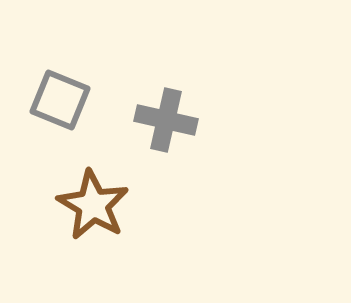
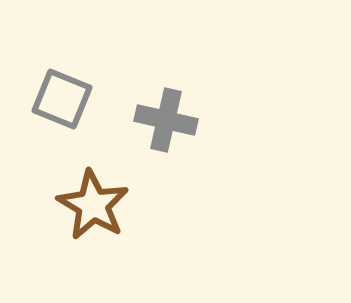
gray square: moved 2 px right, 1 px up
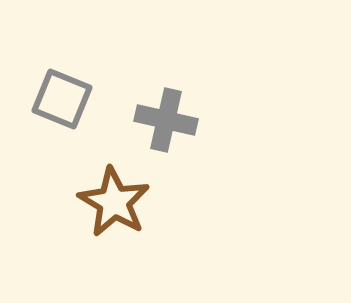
brown star: moved 21 px right, 3 px up
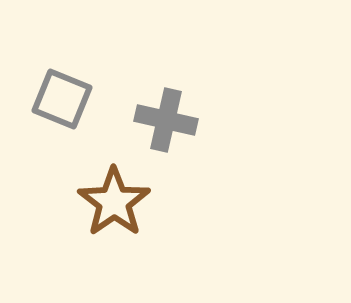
brown star: rotated 6 degrees clockwise
